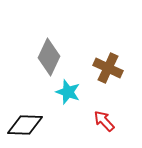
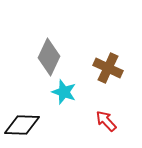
cyan star: moved 4 px left
red arrow: moved 2 px right
black diamond: moved 3 px left
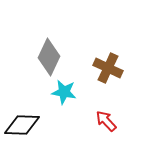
cyan star: rotated 10 degrees counterclockwise
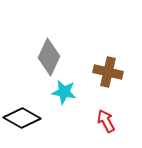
brown cross: moved 4 px down; rotated 12 degrees counterclockwise
red arrow: rotated 15 degrees clockwise
black diamond: moved 7 px up; rotated 27 degrees clockwise
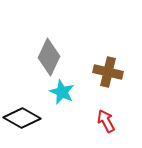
cyan star: moved 2 px left; rotated 15 degrees clockwise
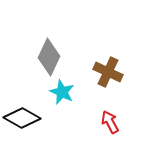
brown cross: rotated 12 degrees clockwise
red arrow: moved 4 px right, 1 px down
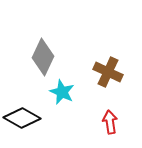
gray diamond: moved 6 px left
red arrow: rotated 20 degrees clockwise
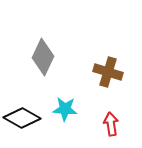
brown cross: rotated 8 degrees counterclockwise
cyan star: moved 3 px right, 17 px down; rotated 20 degrees counterclockwise
red arrow: moved 1 px right, 2 px down
